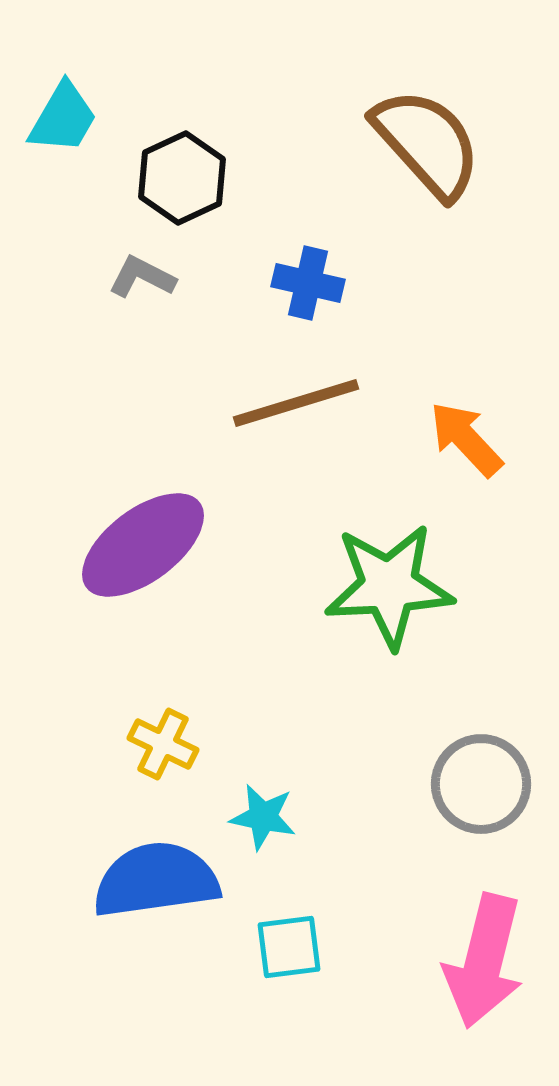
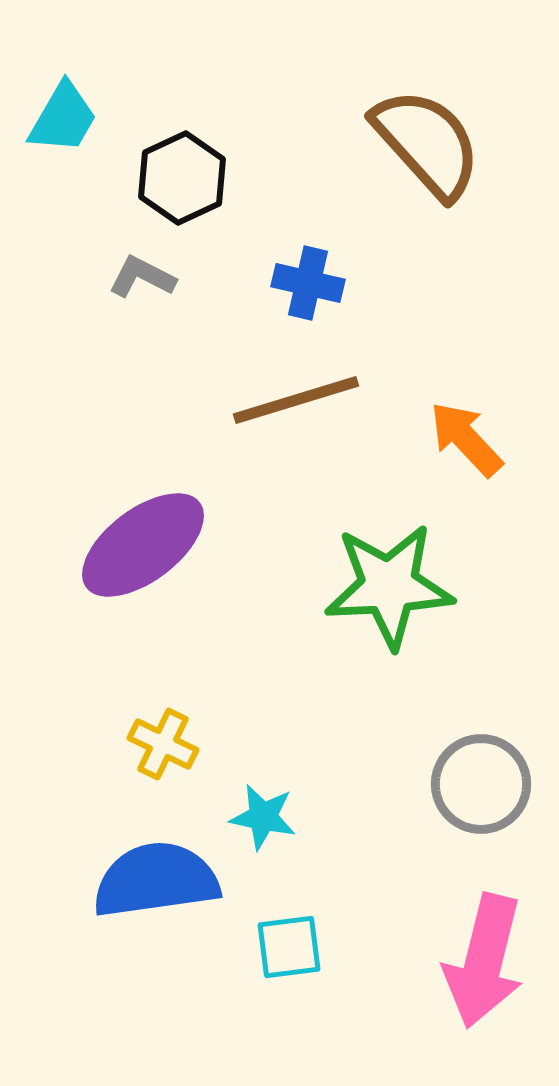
brown line: moved 3 px up
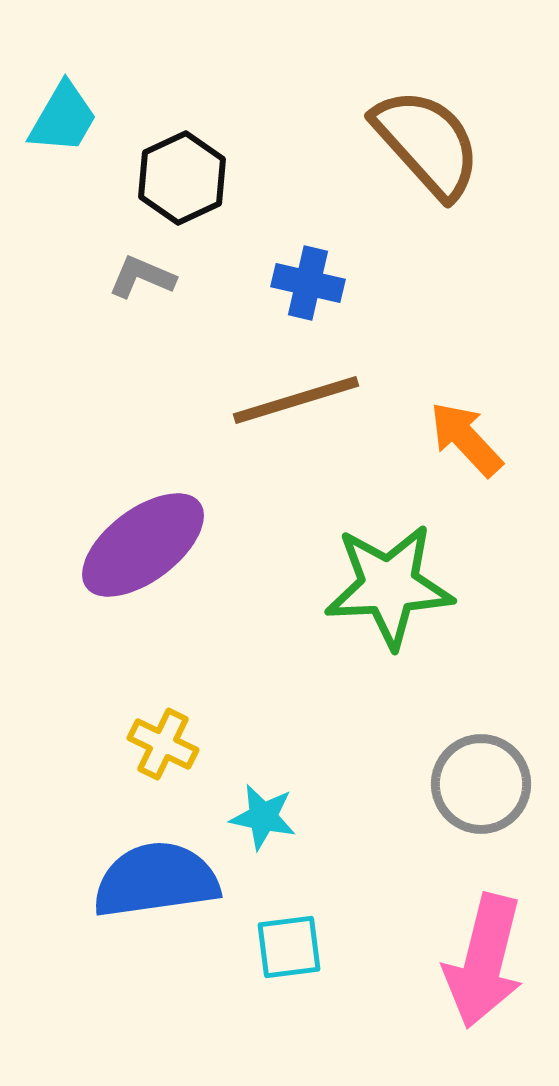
gray L-shape: rotated 4 degrees counterclockwise
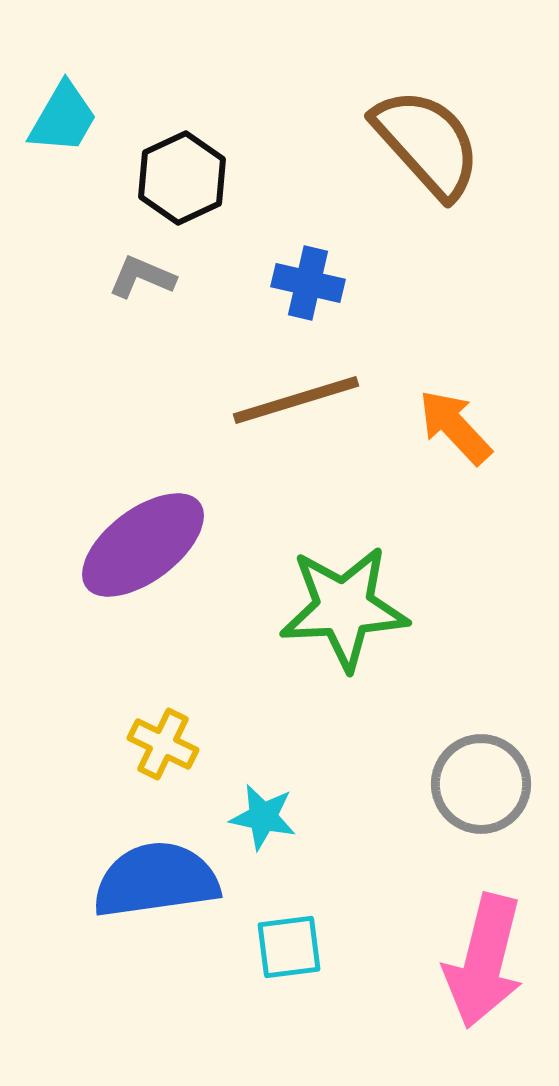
orange arrow: moved 11 px left, 12 px up
green star: moved 45 px left, 22 px down
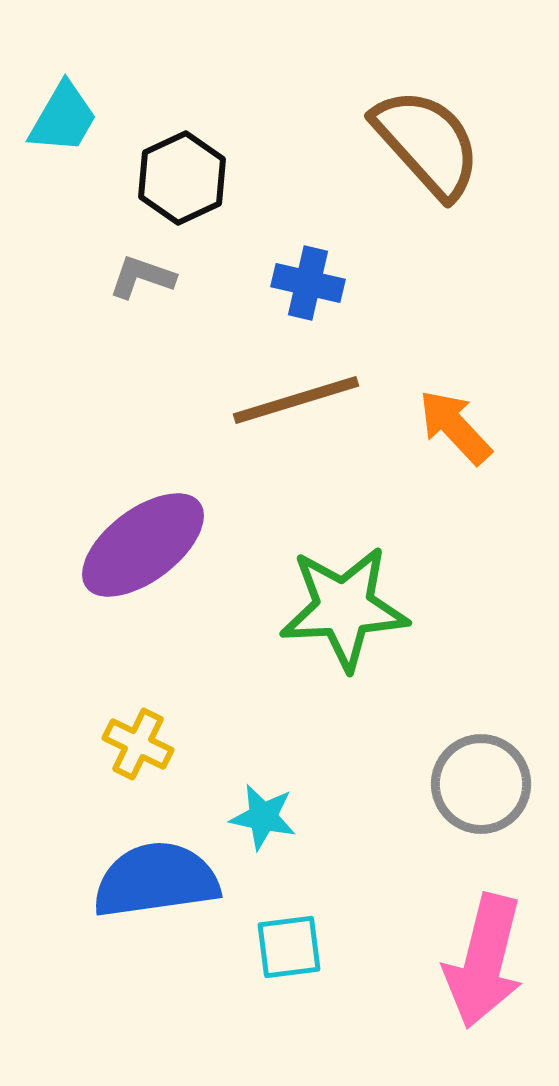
gray L-shape: rotated 4 degrees counterclockwise
yellow cross: moved 25 px left
